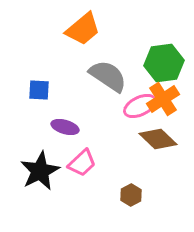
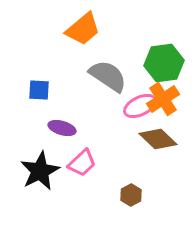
purple ellipse: moved 3 px left, 1 px down
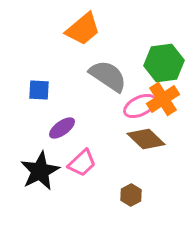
purple ellipse: rotated 52 degrees counterclockwise
brown diamond: moved 12 px left
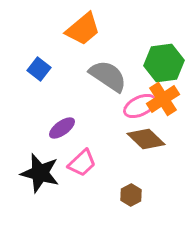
blue square: moved 21 px up; rotated 35 degrees clockwise
black star: moved 2 px down; rotated 30 degrees counterclockwise
